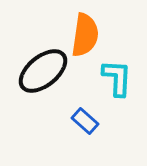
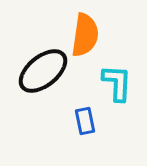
cyan L-shape: moved 5 px down
blue rectangle: rotated 36 degrees clockwise
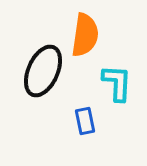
black ellipse: rotated 27 degrees counterclockwise
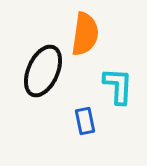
orange semicircle: moved 1 px up
cyan L-shape: moved 1 px right, 3 px down
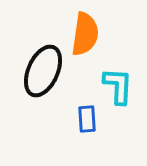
blue rectangle: moved 2 px right, 2 px up; rotated 8 degrees clockwise
